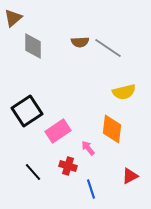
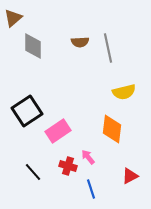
gray line: rotated 44 degrees clockwise
pink arrow: moved 9 px down
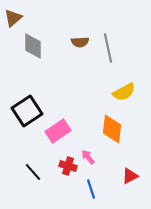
yellow semicircle: rotated 15 degrees counterclockwise
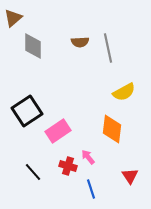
red triangle: rotated 36 degrees counterclockwise
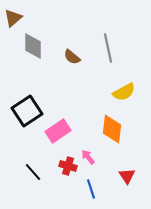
brown semicircle: moved 8 px left, 15 px down; rotated 42 degrees clockwise
red triangle: moved 3 px left
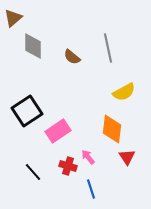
red triangle: moved 19 px up
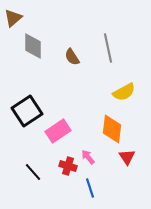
brown semicircle: rotated 18 degrees clockwise
blue line: moved 1 px left, 1 px up
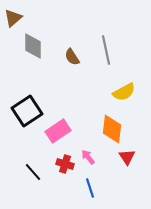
gray line: moved 2 px left, 2 px down
red cross: moved 3 px left, 2 px up
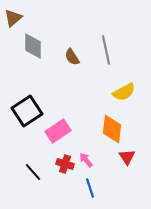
pink arrow: moved 2 px left, 3 px down
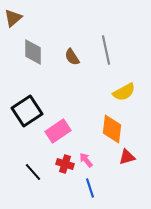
gray diamond: moved 6 px down
red triangle: rotated 48 degrees clockwise
